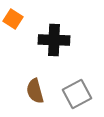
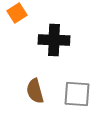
orange square: moved 4 px right, 6 px up; rotated 24 degrees clockwise
gray square: rotated 32 degrees clockwise
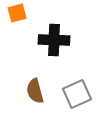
orange square: rotated 18 degrees clockwise
gray square: rotated 28 degrees counterclockwise
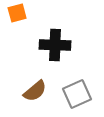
black cross: moved 1 px right, 5 px down
brown semicircle: rotated 115 degrees counterclockwise
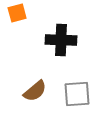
black cross: moved 6 px right, 5 px up
gray square: rotated 20 degrees clockwise
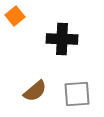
orange square: moved 2 px left, 3 px down; rotated 24 degrees counterclockwise
black cross: moved 1 px right, 1 px up
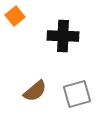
black cross: moved 1 px right, 3 px up
gray square: rotated 12 degrees counterclockwise
